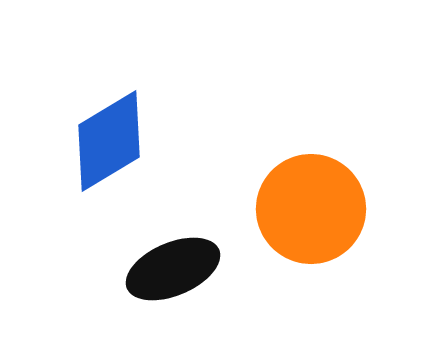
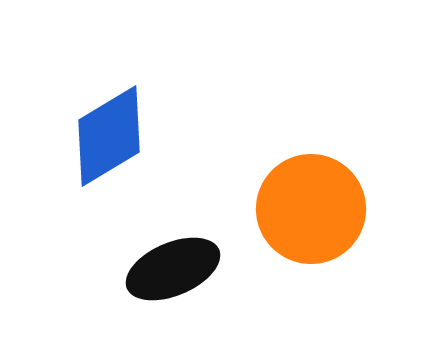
blue diamond: moved 5 px up
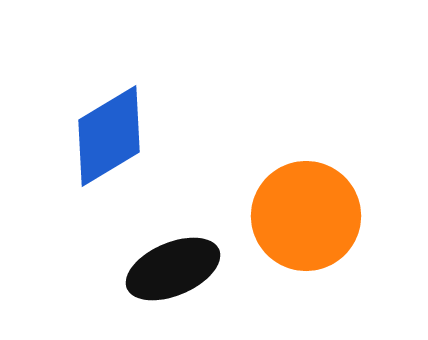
orange circle: moved 5 px left, 7 px down
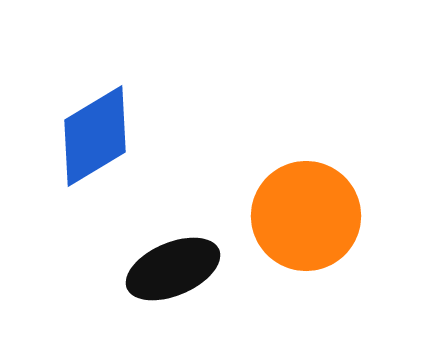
blue diamond: moved 14 px left
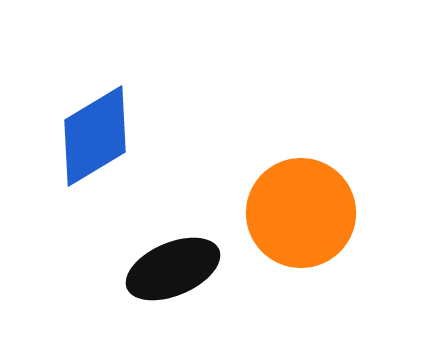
orange circle: moved 5 px left, 3 px up
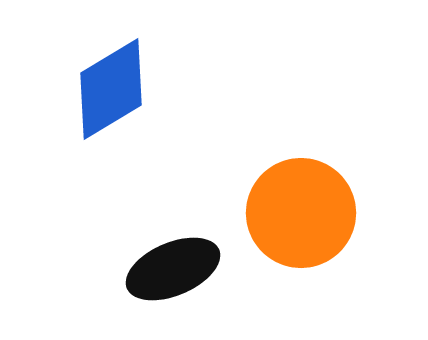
blue diamond: moved 16 px right, 47 px up
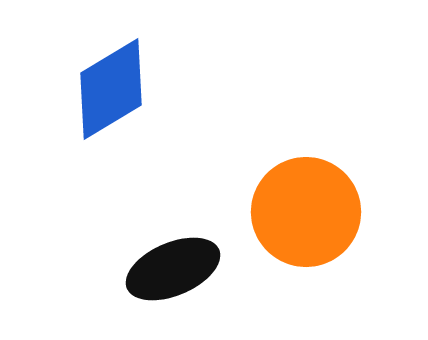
orange circle: moved 5 px right, 1 px up
